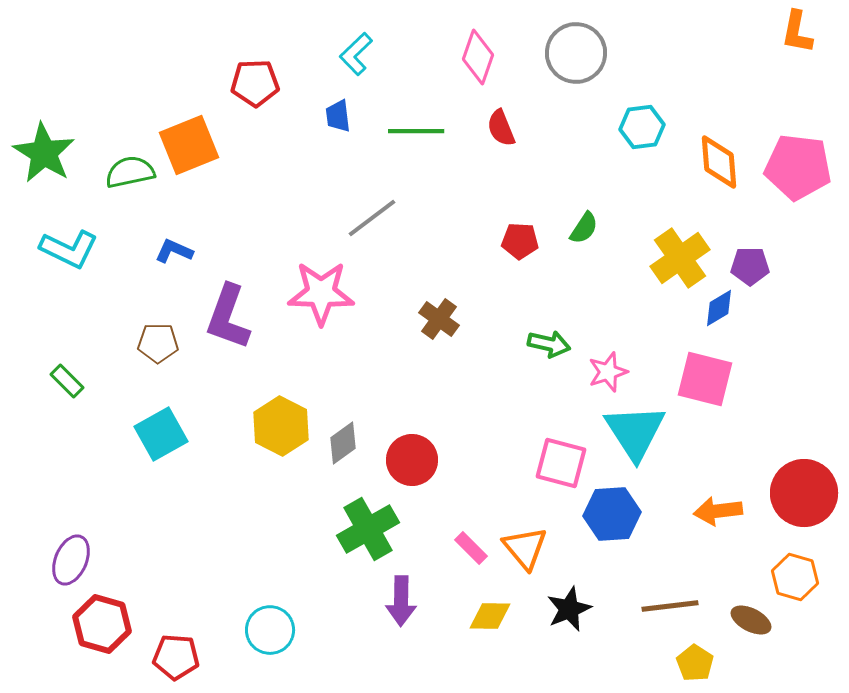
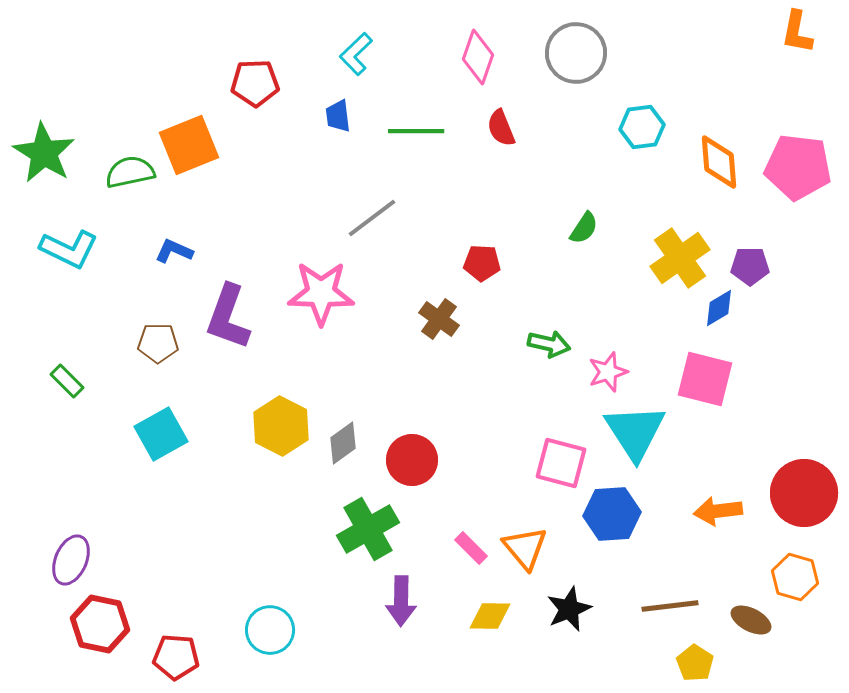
red pentagon at (520, 241): moved 38 px left, 22 px down
red hexagon at (102, 624): moved 2 px left; rotated 4 degrees counterclockwise
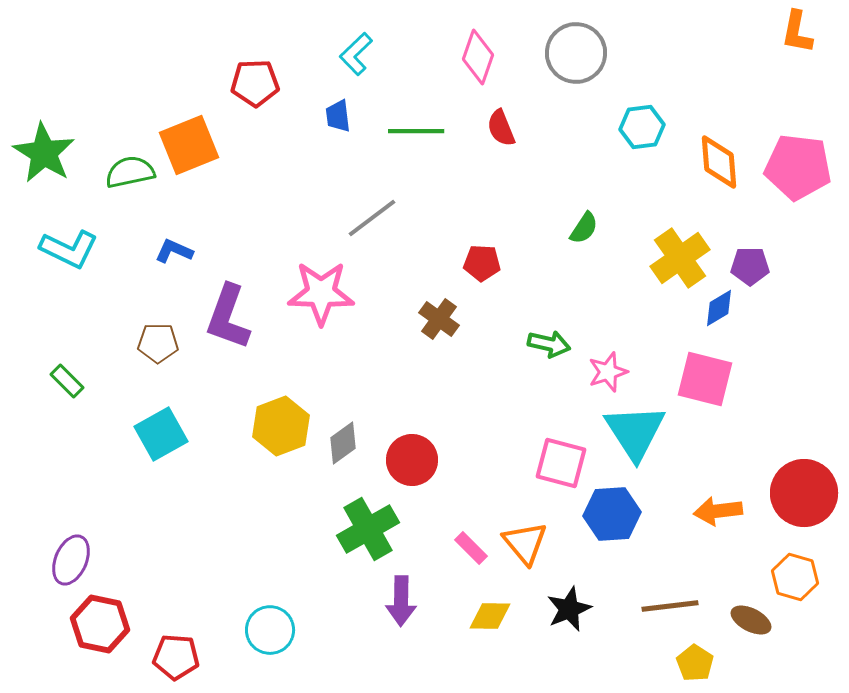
yellow hexagon at (281, 426): rotated 12 degrees clockwise
orange triangle at (525, 548): moved 5 px up
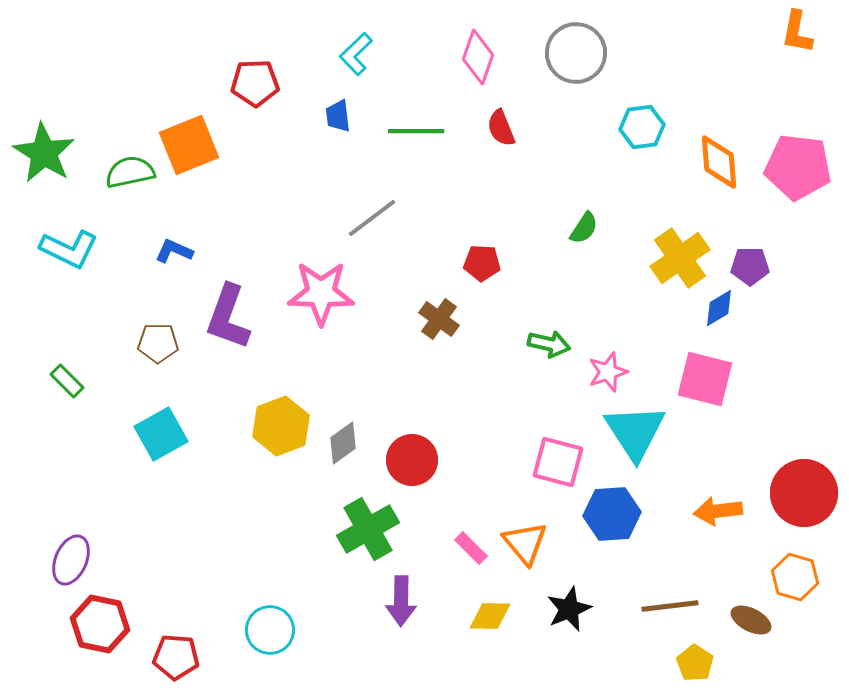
pink square at (561, 463): moved 3 px left, 1 px up
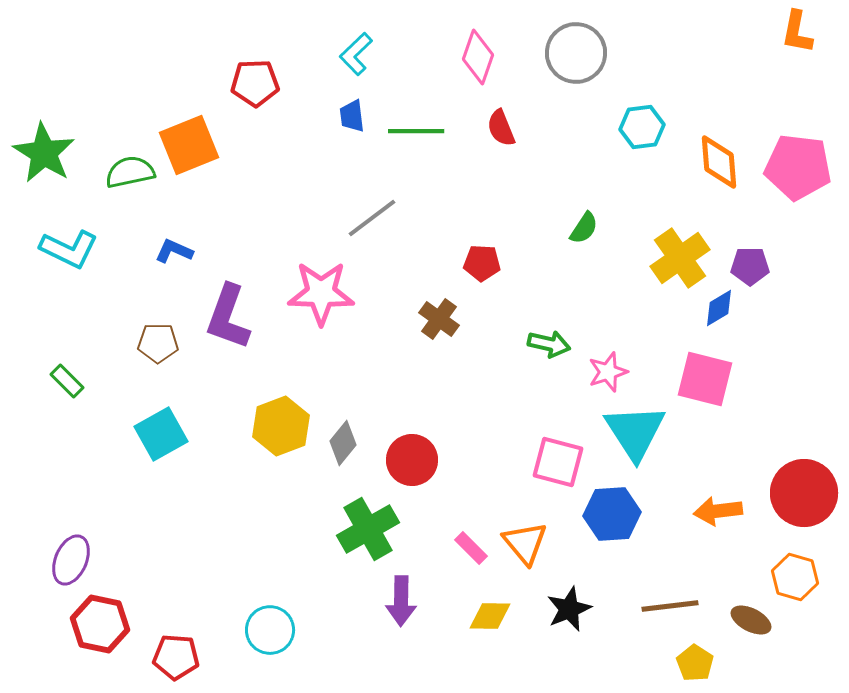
blue trapezoid at (338, 116): moved 14 px right
gray diamond at (343, 443): rotated 15 degrees counterclockwise
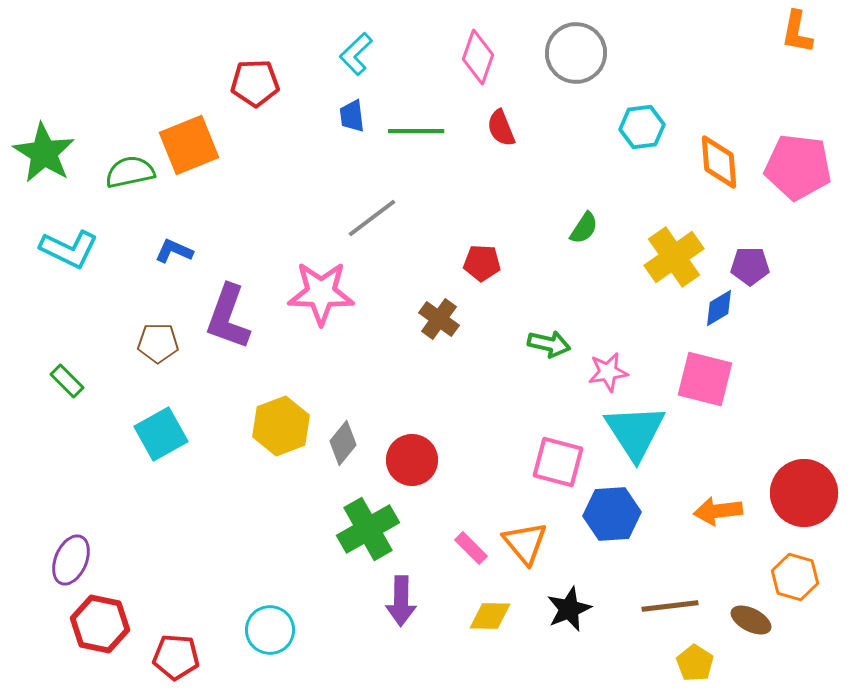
yellow cross at (680, 258): moved 6 px left, 1 px up
pink star at (608, 372): rotated 9 degrees clockwise
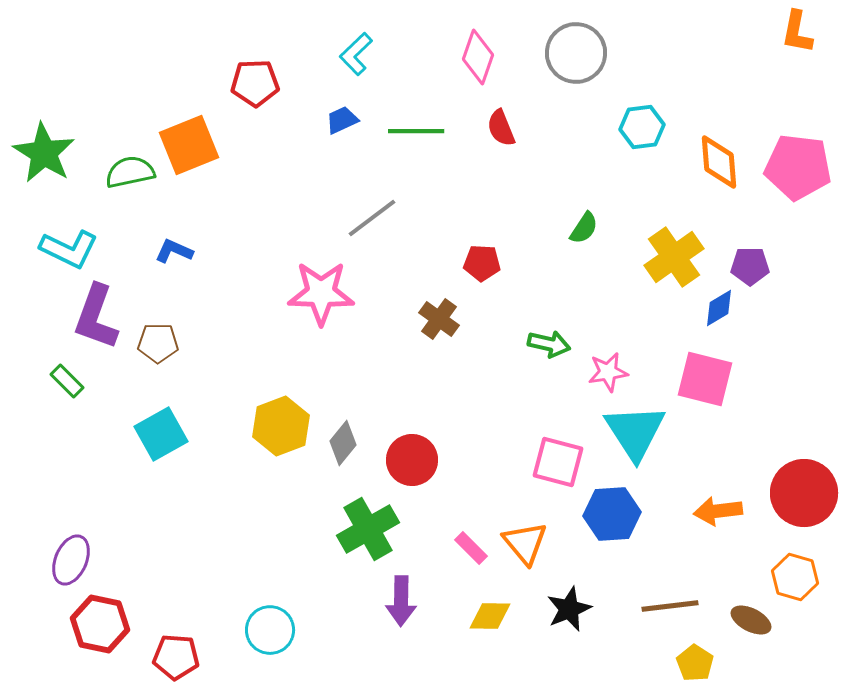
blue trapezoid at (352, 116): moved 10 px left, 4 px down; rotated 72 degrees clockwise
purple L-shape at (228, 317): moved 132 px left
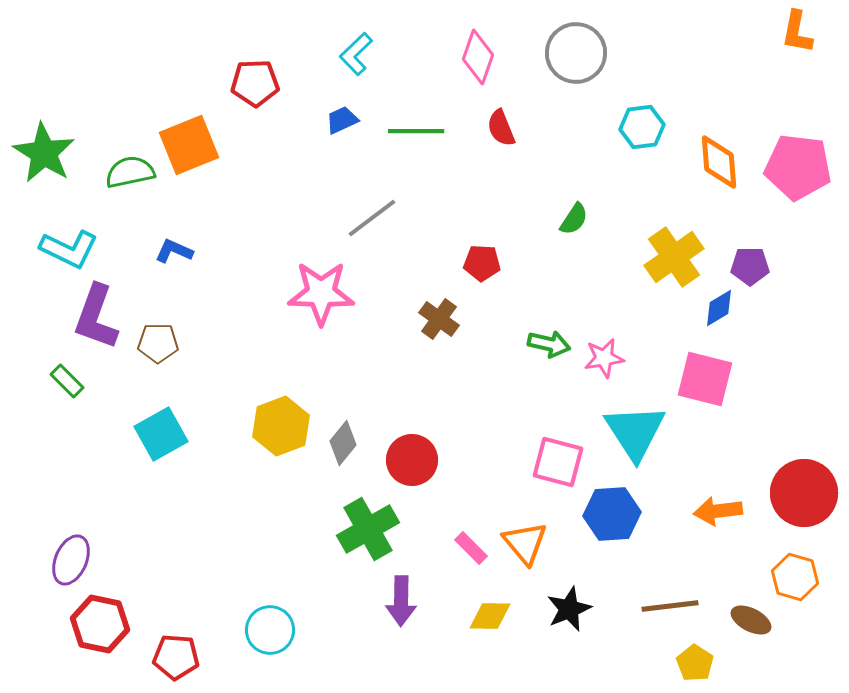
green semicircle at (584, 228): moved 10 px left, 9 px up
pink star at (608, 372): moved 4 px left, 14 px up
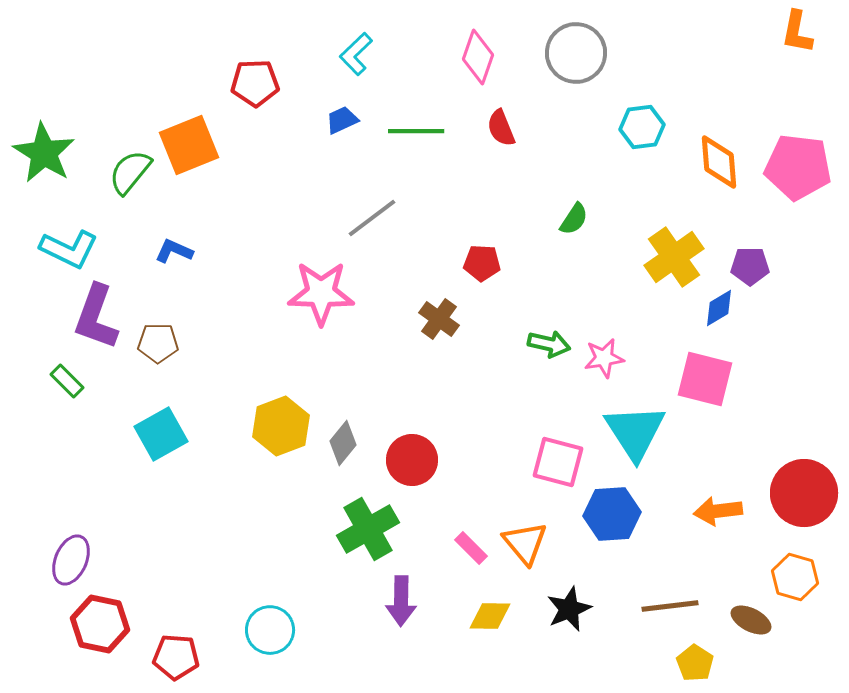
green semicircle at (130, 172): rotated 39 degrees counterclockwise
